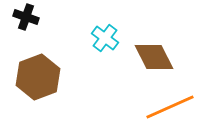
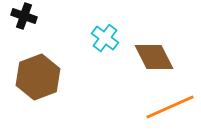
black cross: moved 2 px left, 1 px up
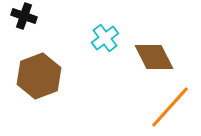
cyan cross: rotated 16 degrees clockwise
brown hexagon: moved 1 px right, 1 px up
orange line: rotated 24 degrees counterclockwise
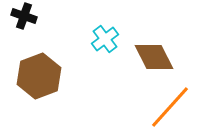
cyan cross: moved 1 px down
